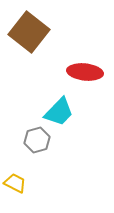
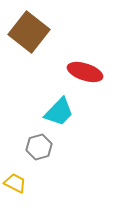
red ellipse: rotated 12 degrees clockwise
gray hexagon: moved 2 px right, 7 px down
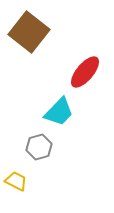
red ellipse: rotated 68 degrees counterclockwise
yellow trapezoid: moved 1 px right, 2 px up
